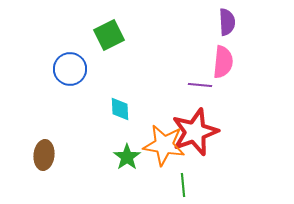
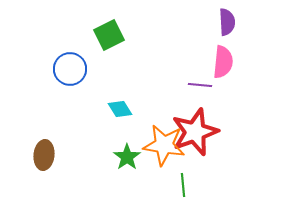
cyan diamond: rotated 30 degrees counterclockwise
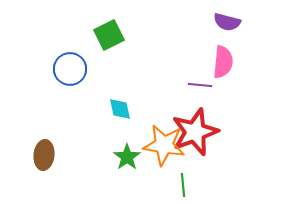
purple semicircle: rotated 108 degrees clockwise
cyan diamond: rotated 20 degrees clockwise
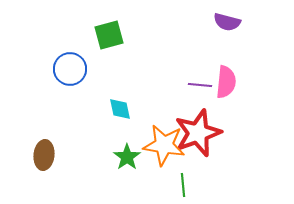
green square: rotated 12 degrees clockwise
pink semicircle: moved 3 px right, 20 px down
red star: moved 3 px right, 1 px down
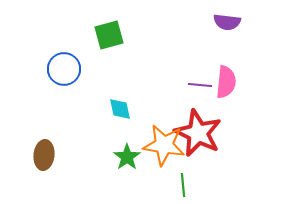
purple semicircle: rotated 8 degrees counterclockwise
blue circle: moved 6 px left
red star: rotated 27 degrees counterclockwise
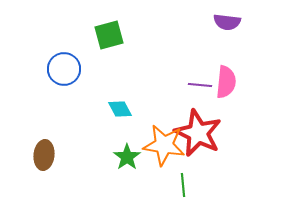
cyan diamond: rotated 15 degrees counterclockwise
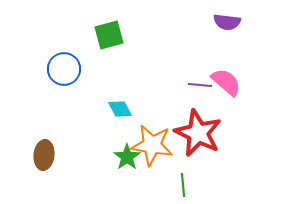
pink semicircle: rotated 56 degrees counterclockwise
orange star: moved 12 px left
